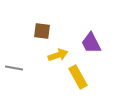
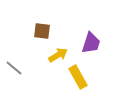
purple trapezoid: rotated 135 degrees counterclockwise
yellow arrow: rotated 12 degrees counterclockwise
gray line: rotated 30 degrees clockwise
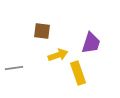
yellow arrow: rotated 12 degrees clockwise
gray line: rotated 48 degrees counterclockwise
yellow rectangle: moved 4 px up; rotated 10 degrees clockwise
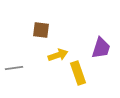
brown square: moved 1 px left, 1 px up
purple trapezoid: moved 10 px right, 5 px down
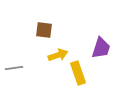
brown square: moved 3 px right
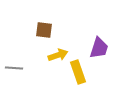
purple trapezoid: moved 2 px left
gray line: rotated 12 degrees clockwise
yellow rectangle: moved 1 px up
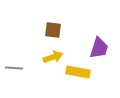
brown square: moved 9 px right
yellow arrow: moved 5 px left, 2 px down
yellow rectangle: rotated 60 degrees counterclockwise
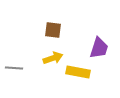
yellow arrow: moved 1 px down
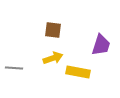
purple trapezoid: moved 2 px right, 3 px up
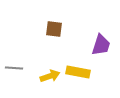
brown square: moved 1 px right, 1 px up
yellow arrow: moved 3 px left, 18 px down
